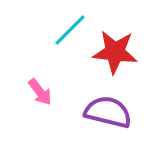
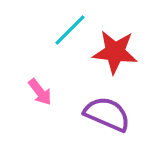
purple semicircle: moved 1 px left, 2 px down; rotated 9 degrees clockwise
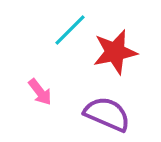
red star: rotated 18 degrees counterclockwise
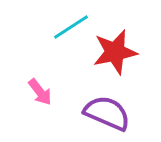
cyan line: moved 1 px right, 3 px up; rotated 12 degrees clockwise
purple semicircle: moved 1 px up
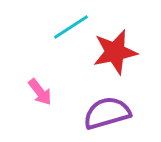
purple semicircle: rotated 39 degrees counterclockwise
